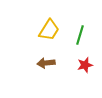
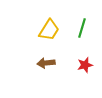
green line: moved 2 px right, 7 px up
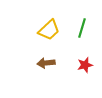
yellow trapezoid: rotated 15 degrees clockwise
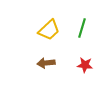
red star: rotated 21 degrees clockwise
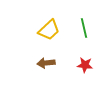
green line: moved 2 px right; rotated 30 degrees counterclockwise
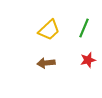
green line: rotated 36 degrees clockwise
red star: moved 3 px right, 5 px up; rotated 21 degrees counterclockwise
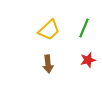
brown arrow: moved 2 px right, 1 px down; rotated 90 degrees counterclockwise
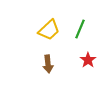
green line: moved 4 px left, 1 px down
red star: rotated 21 degrees counterclockwise
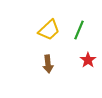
green line: moved 1 px left, 1 px down
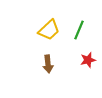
red star: rotated 21 degrees clockwise
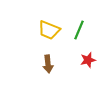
yellow trapezoid: rotated 65 degrees clockwise
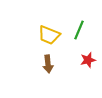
yellow trapezoid: moved 5 px down
